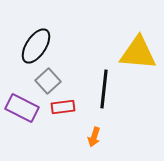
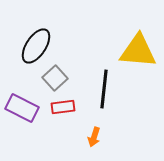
yellow triangle: moved 2 px up
gray square: moved 7 px right, 3 px up
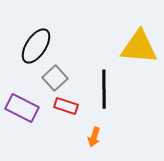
yellow triangle: moved 1 px right, 4 px up
black line: rotated 6 degrees counterclockwise
red rectangle: moved 3 px right, 1 px up; rotated 25 degrees clockwise
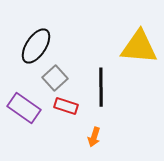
black line: moved 3 px left, 2 px up
purple rectangle: moved 2 px right; rotated 8 degrees clockwise
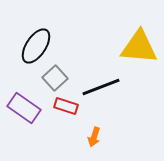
black line: rotated 69 degrees clockwise
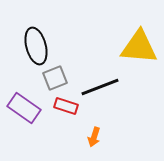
black ellipse: rotated 48 degrees counterclockwise
gray square: rotated 20 degrees clockwise
black line: moved 1 px left
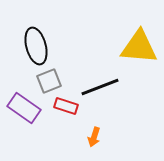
gray square: moved 6 px left, 3 px down
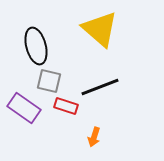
yellow triangle: moved 39 px left, 18 px up; rotated 36 degrees clockwise
gray square: rotated 35 degrees clockwise
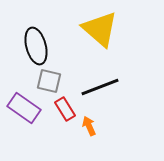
red rectangle: moved 1 px left, 3 px down; rotated 40 degrees clockwise
orange arrow: moved 5 px left, 11 px up; rotated 138 degrees clockwise
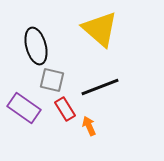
gray square: moved 3 px right, 1 px up
